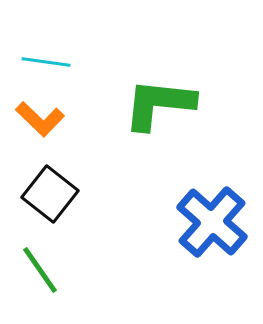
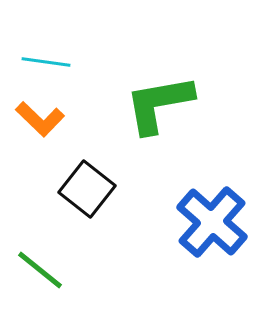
green L-shape: rotated 16 degrees counterclockwise
black square: moved 37 px right, 5 px up
green line: rotated 16 degrees counterclockwise
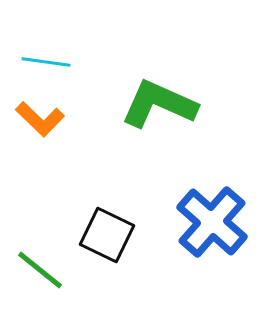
green L-shape: rotated 34 degrees clockwise
black square: moved 20 px right, 46 px down; rotated 12 degrees counterclockwise
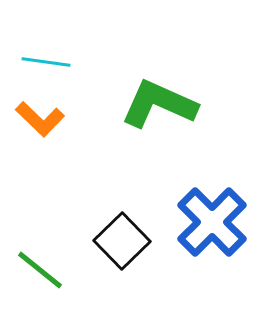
blue cross: rotated 4 degrees clockwise
black square: moved 15 px right, 6 px down; rotated 20 degrees clockwise
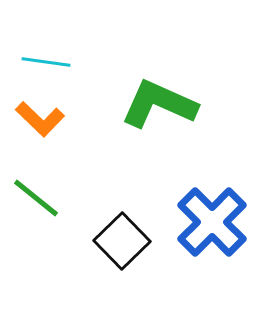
green line: moved 4 px left, 72 px up
